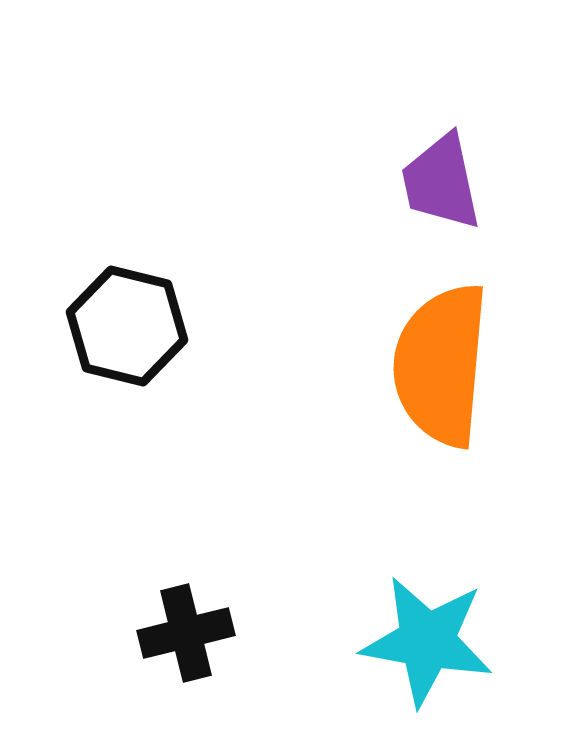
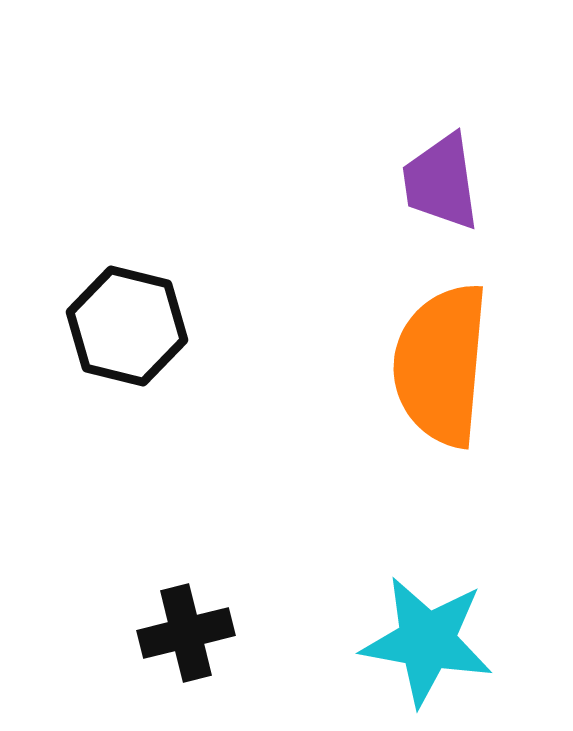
purple trapezoid: rotated 4 degrees clockwise
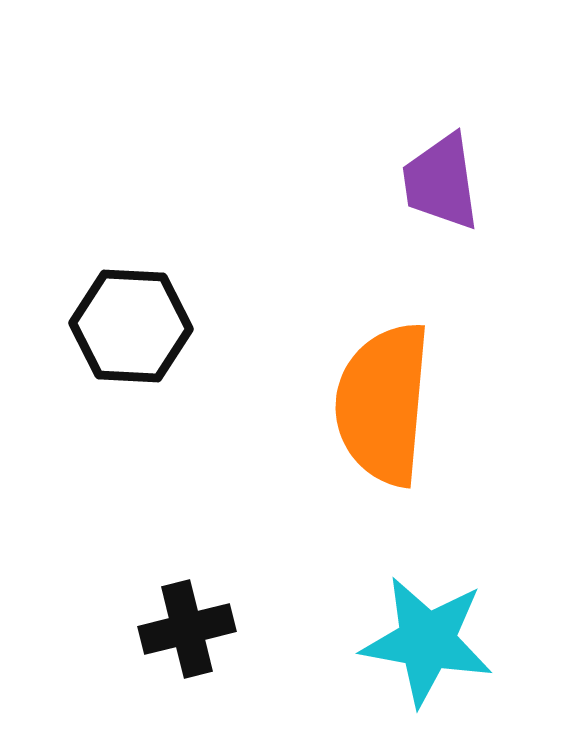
black hexagon: moved 4 px right; rotated 11 degrees counterclockwise
orange semicircle: moved 58 px left, 39 px down
black cross: moved 1 px right, 4 px up
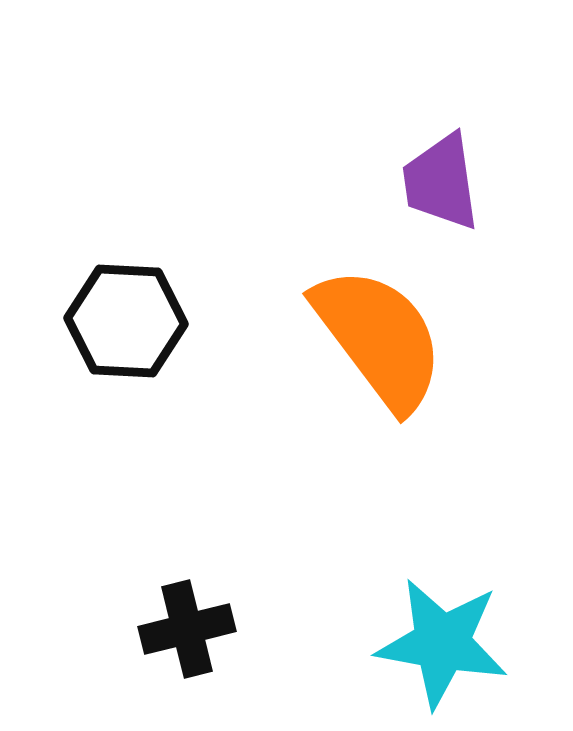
black hexagon: moved 5 px left, 5 px up
orange semicircle: moved 4 px left, 66 px up; rotated 138 degrees clockwise
cyan star: moved 15 px right, 2 px down
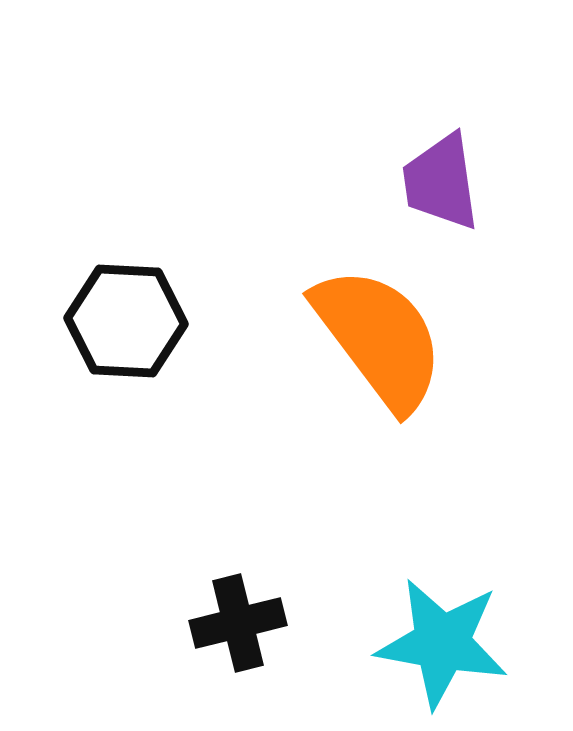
black cross: moved 51 px right, 6 px up
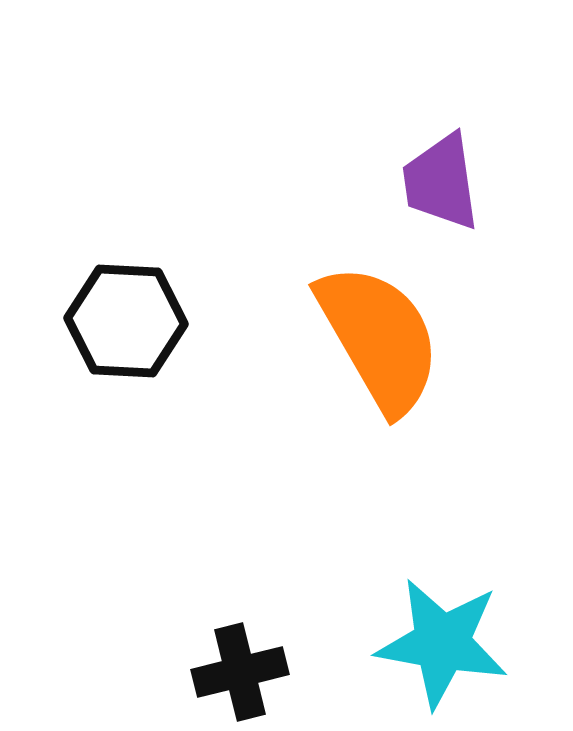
orange semicircle: rotated 7 degrees clockwise
black cross: moved 2 px right, 49 px down
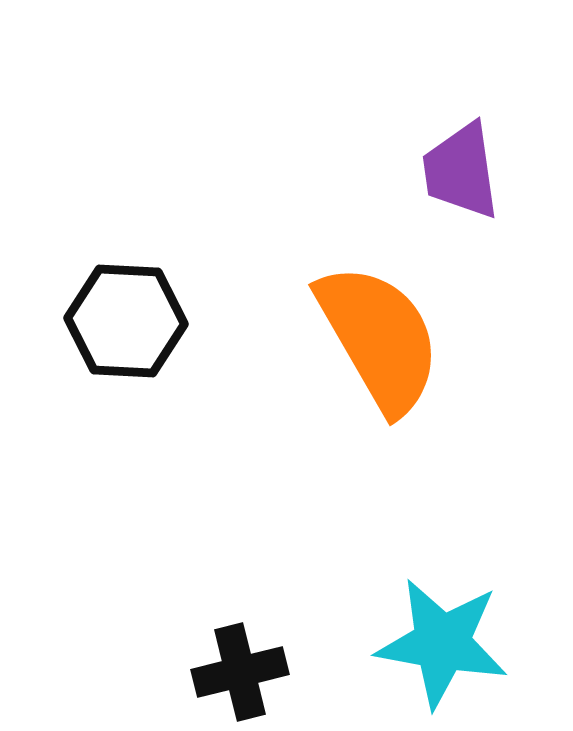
purple trapezoid: moved 20 px right, 11 px up
